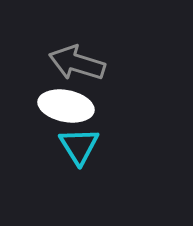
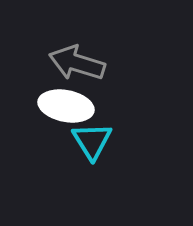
cyan triangle: moved 13 px right, 5 px up
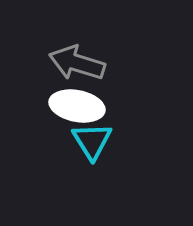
white ellipse: moved 11 px right
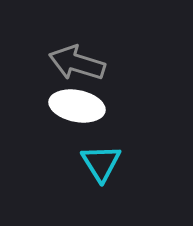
cyan triangle: moved 9 px right, 22 px down
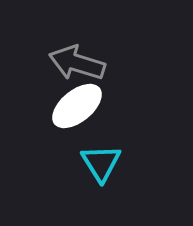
white ellipse: rotated 50 degrees counterclockwise
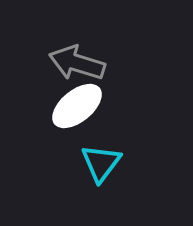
cyan triangle: rotated 9 degrees clockwise
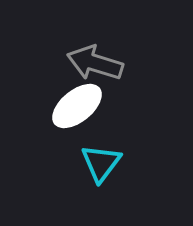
gray arrow: moved 18 px right
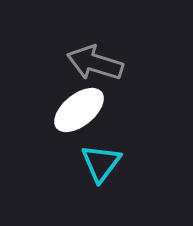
white ellipse: moved 2 px right, 4 px down
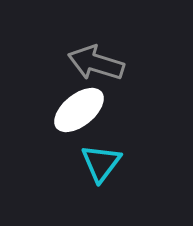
gray arrow: moved 1 px right
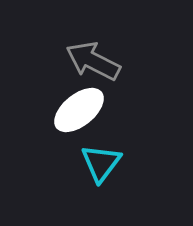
gray arrow: moved 3 px left, 2 px up; rotated 10 degrees clockwise
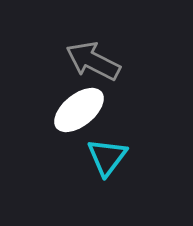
cyan triangle: moved 6 px right, 6 px up
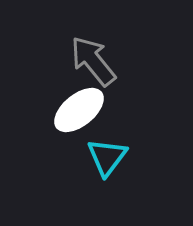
gray arrow: rotated 24 degrees clockwise
